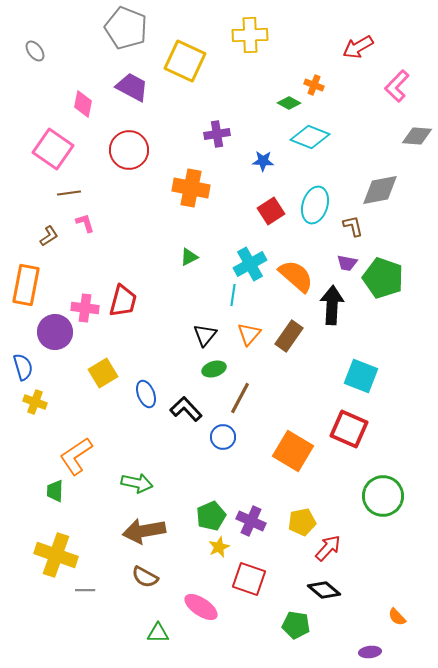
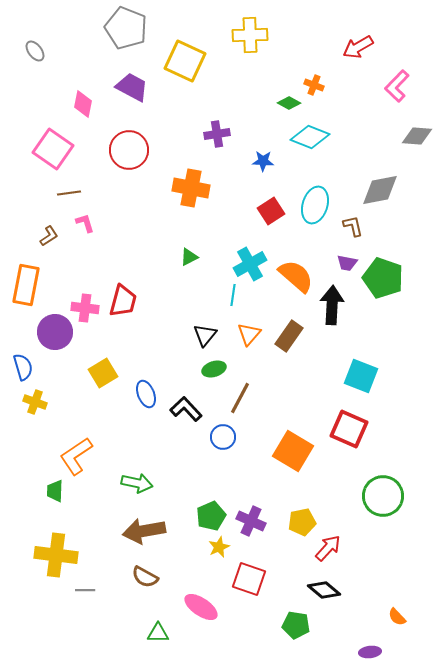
yellow cross at (56, 555): rotated 12 degrees counterclockwise
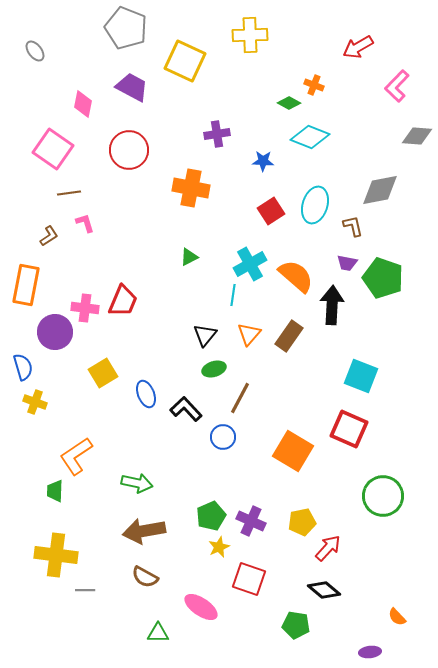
red trapezoid at (123, 301): rotated 8 degrees clockwise
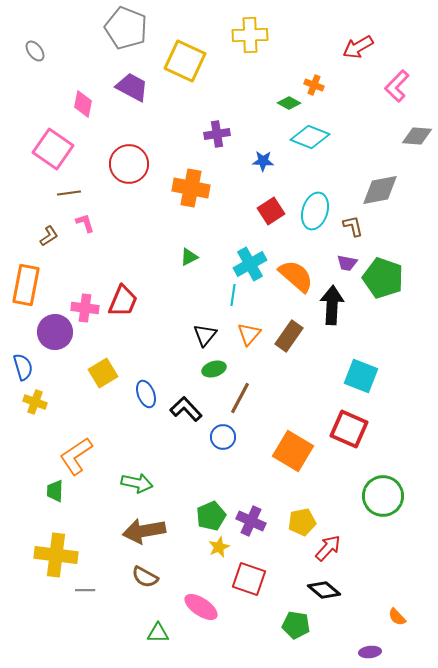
red circle at (129, 150): moved 14 px down
cyan ellipse at (315, 205): moved 6 px down
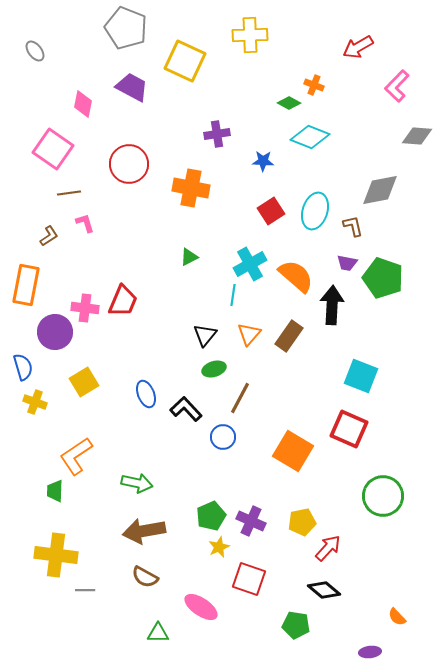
yellow square at (103, 373): moved 19 px left, 9 px down
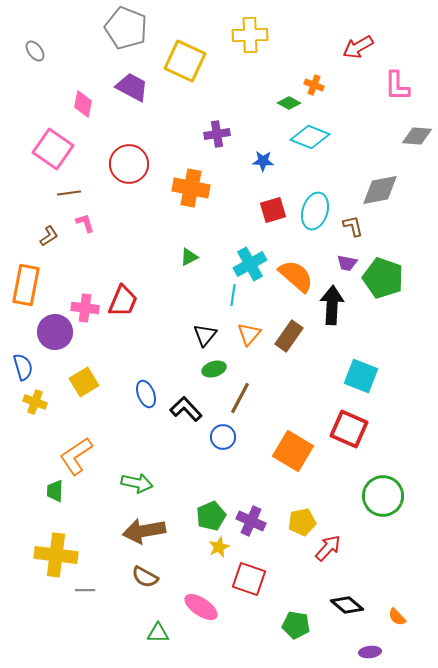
pink L-shape at (397, 86): rotated 44 degrees counterclockwise
red square at (271, 211): moved 2 px right, 1 px up; rotated 16 degrees clockwise
black diamond at (324, 590): moved 23 px right, 15 px down
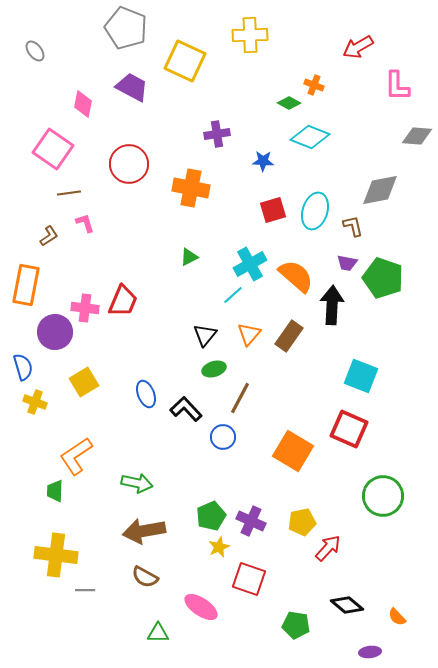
cyan line at (233, 295): rotated 40 degrees clockwise
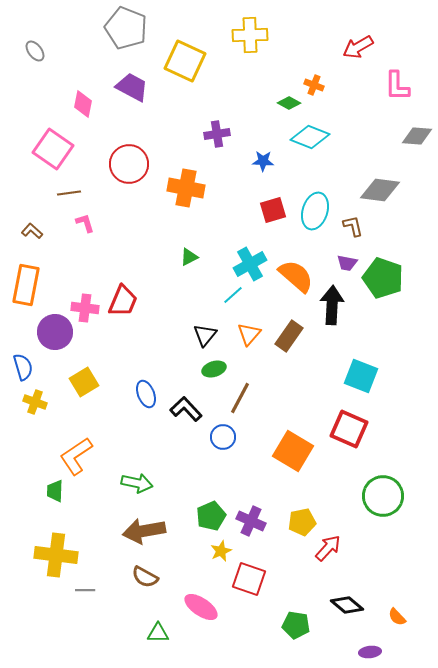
orange cross at (191, 188): moved 5 px left
gray diamond at (380, 190): rotated 18 degrees clockwise
brown L-shape at (49, 236): moved 17 px left, 5 px up; rotated 105 degrees counterclockwise
yellow star at (219, 547): moved 2 px right, 4 px down
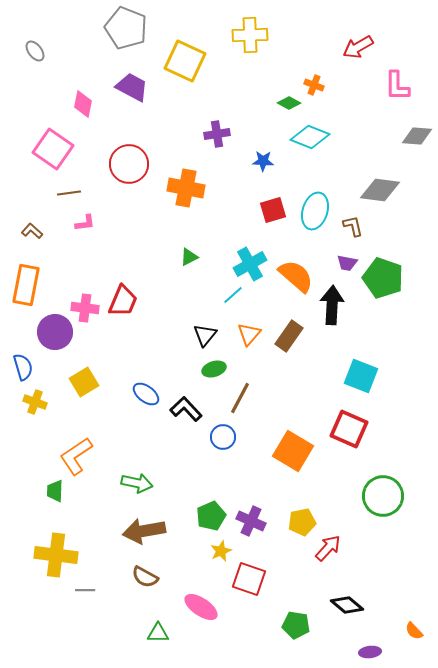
pink L-shape at (85, 223): rotated 100 degrees clockwise
blue ellipse at (146, 394): rotated 32 degrees counterclockwise
orange semicircle at (397, 617): moved 17 px right, 14 px down
